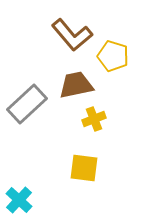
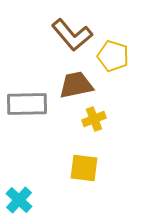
gray rectangle: rotated 42 degrees clockwise
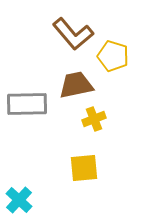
brown L-shape: moved 1 px right, 1 px up
yellow square: rotated 12 degrees counterclockwise
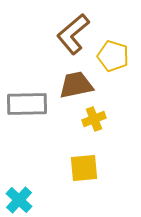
brown L-shape: rotated 90 degrees clockwise
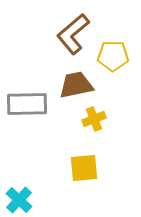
yellow pentagon: rotated 16 degrees counterclockwise
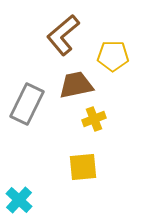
brown L-shape: moved 10 px left, 1 px down
gray rectangle: rotated 63 degrees counterclockwise
yellow square: moved 1 px left, 1 px up
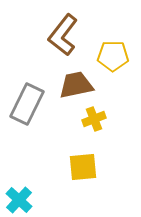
brown L-shape: rotated 12 degrees counterclockwise
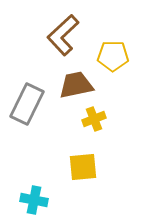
brown L-shape: rotated 9 degrees clockwise
cyan cross: moved 15 px right; rotated 32 degrees counterclockwise
